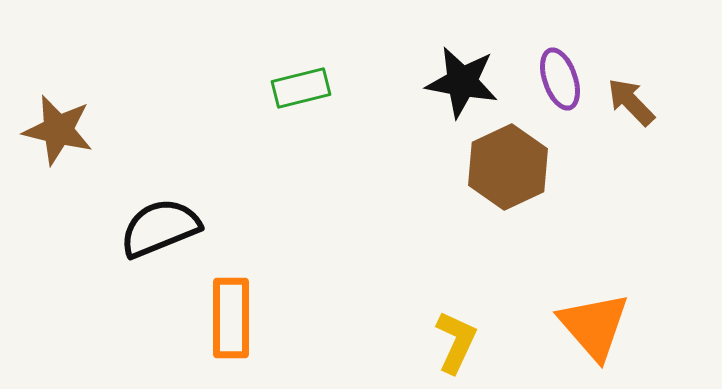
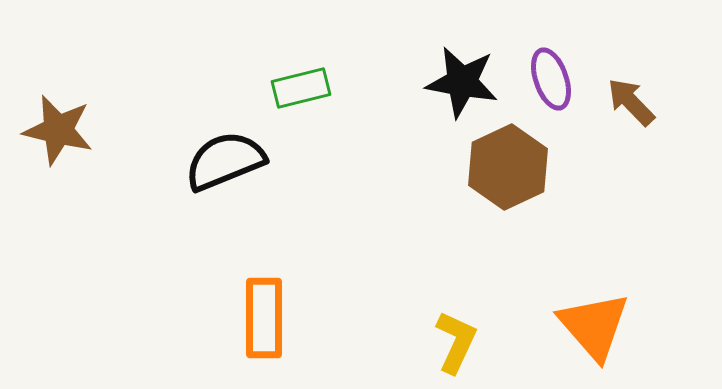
purple ellipse: moved 9 px left
black semicircle: moved 65 px right, 67 px up
orange rectangle: moved 33 px right
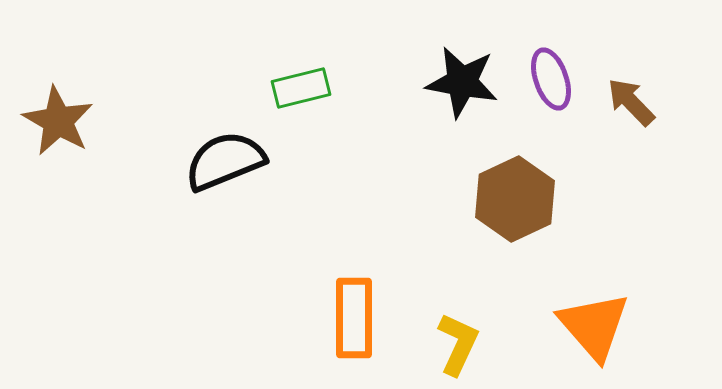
brown star: moved 9 px up; rotated 16 degrees clockwise
brown hexagon: moved 7 px right, 32 px down
orange rectangle: moved 90 px right
yellow L-shape: moved 2 px right, 2 px down
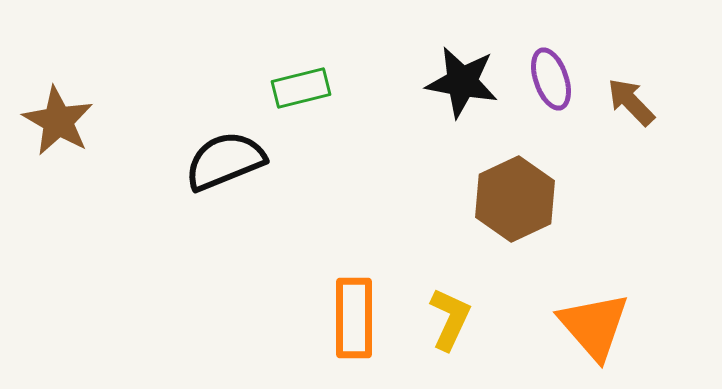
yellow L-shape: moved 8 px left, 25 px up
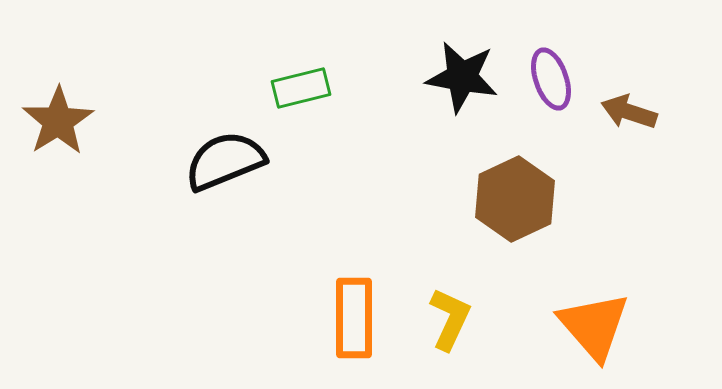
black star: moved 5 px up
brown arrow: moved 2 px left, 10 px down; rotated 28 degrees counterclockwise
brown star: rotated 10 degrees clockwise
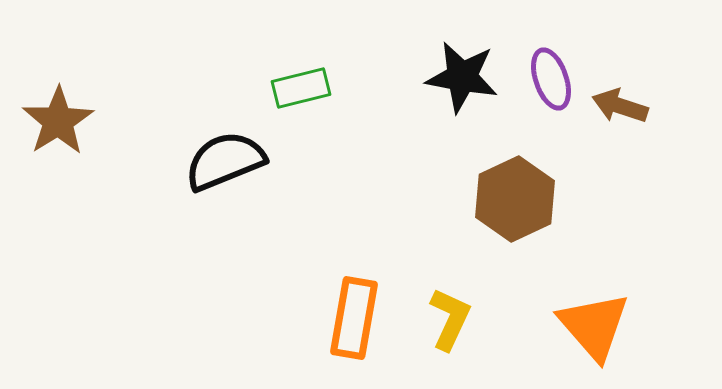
brown arrow: moved 9 px left, 6 px up
orange rectangle: rotated 10 degrees clockwise
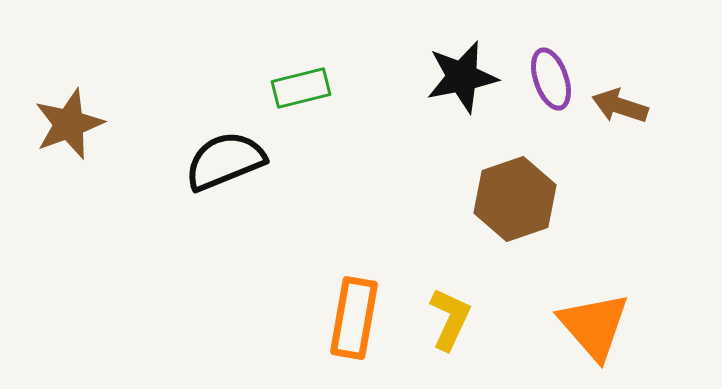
black star: rotated 22 degrees counterclockwise
brown star: moved 11 px right, 3 px down; rotated 12 degrees clockwise
brown hexagon: rotated 6 degrees clockwise
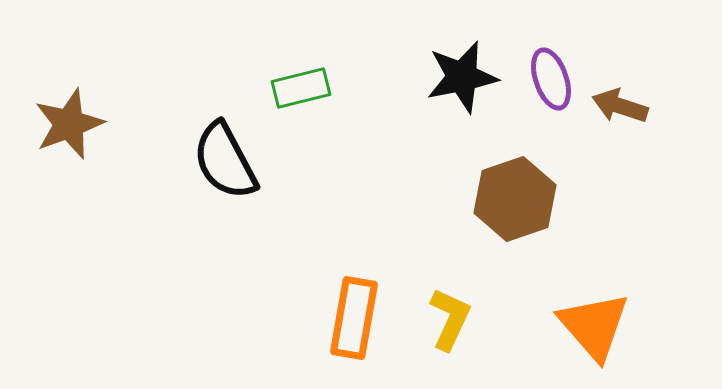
black semicircle: rotated 96 degrees counterclockwise
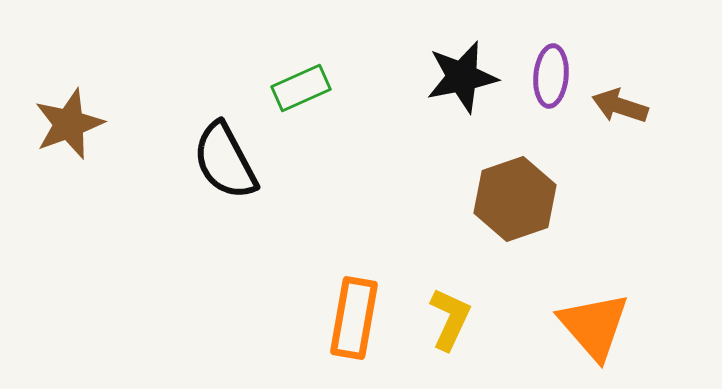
purple ellipse: moved 3 px up; rotated 24 degrees clockwise
green rectangle: rotated 10 degrees counterclockwise
